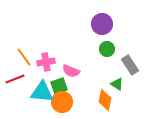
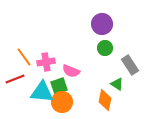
green circle: moved 2 px left, 1 px up
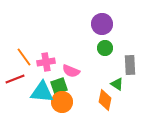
gray rectangle: rotated 30 degrees clockwise
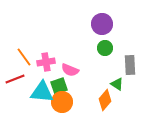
pink semicircle: moved 1 px left, 1 px up
orange diamond: rotated 30 degrees clockwise
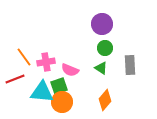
green triangle: moved 16 px left, 16 px up
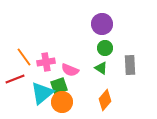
cyan triangle: moved 1 px down; rotated 45 degrees counterclockwise
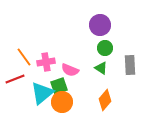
purple circle: moved 2 px left, 1 px down
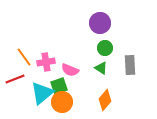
purple circle: moved 2 px up
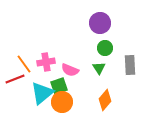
orange line: moved 7 px down
green triangle: moved 2 px left; rotated 24 degrees clockwise
